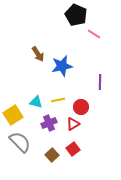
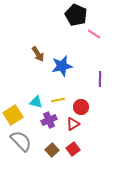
purple line: moved 3 px up
purple cross: moved 3 px up
gray semicircle: moved 1 px right, 1 px up
brown square: moved 5 px up
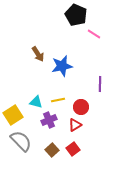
purple line: moved 5 px down
red triangle: moved 2 px right, 1 px down
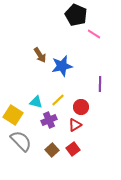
brown arrow: moved 2 px right, 1 px down
yellow line: rotated 32 degrees counterclockwise
yellow square: rotated 24 degrees counterclockwise
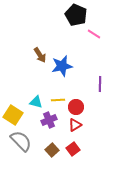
yellow line: rotated 40 degrees clockwise
red circle: moved 5 px left
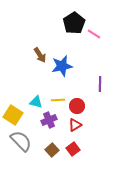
black pentagon: moved 2 px left, 8 px down; rotated 15 degrees clockwise
red circle: moved 1 px right, 1 px up
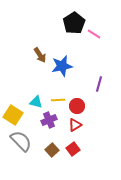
purple line: moved 1 px left; rotated 14 degrees clockwise
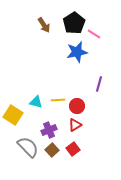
brown arrow: moved 4 px right, 30 px up
blue star: moved 15 px right, 14 px up
purple cross: moved 10 px down
gray semicircle: moved 7 px right, 6 px down
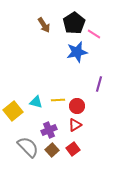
yellow square: moved 4 px up; rotated 18 degrees clockwise
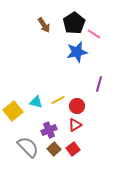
yellow line: rotated 24 degrees counterclockwise
brown square: moved 2 px right, 1 px up
